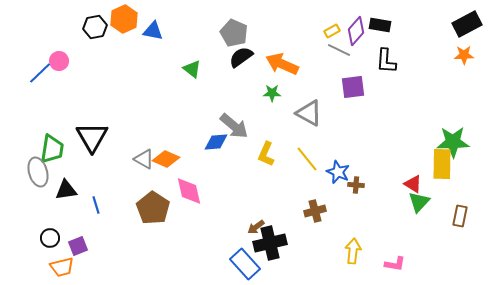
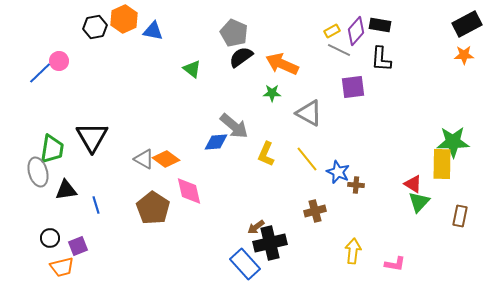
black L-shape at (386, 61): moved 5 px left, 2 px up
orange diamond at (166, 159): rotated 12 degrees clockwise
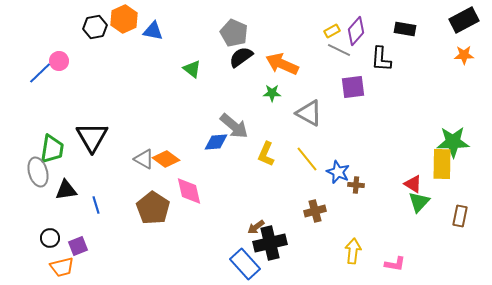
black rectangle at (467, 24): moved 3 px left, 4 px up
black rectangle at (380, 25): moved 25 px right, 4 px down
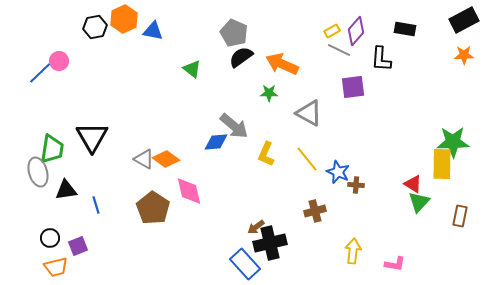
green star at (272, 93): moved 3 px left
orange trapezoid at (62, 267): moved 6 px left
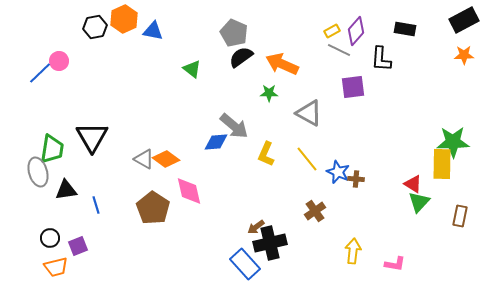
brown cross at (356, 185): moved 6 px up
brown cross at (315, 211): rotated 20 degrees counterclockwise
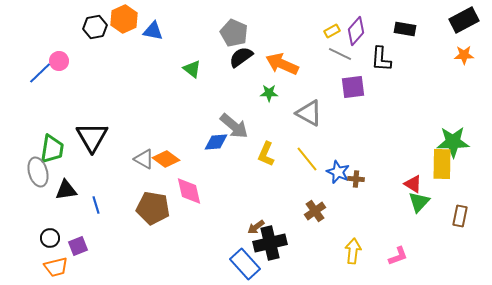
gray line at (339, 50): moved 1 px right, 4 px down
brown pentagon at (153, 208): rotated 24 degrees counterclockwise
pink L-shape at (395, 264): moved 3 px right, 8 px up; rotated 30 degrees counterclockwise
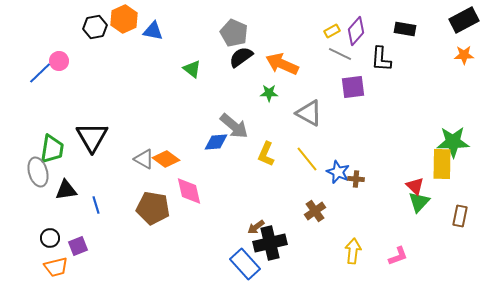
red triangle at (413, 184): moved 2 px right, 2 px down; rotated 12 degrees clockwise
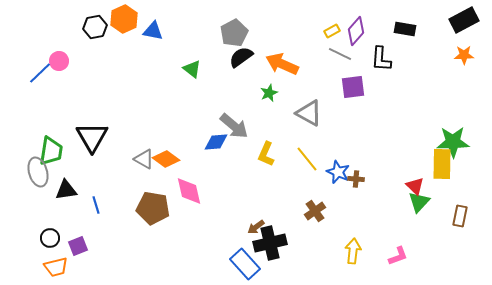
gray pentagon at (234, 33): rotated 20 degrees clockwise
green star at (269, 93): rotated 24 degrees counterclockwise
green trapezoid at (52, 149): moved 1 px left, 2 px down
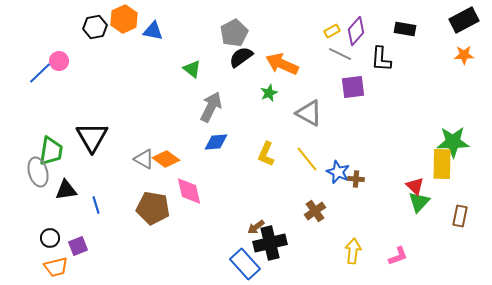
gray arrow at (234, 126): moved 23 px left, 19 px up; rotated 104 degrees counterclockwise
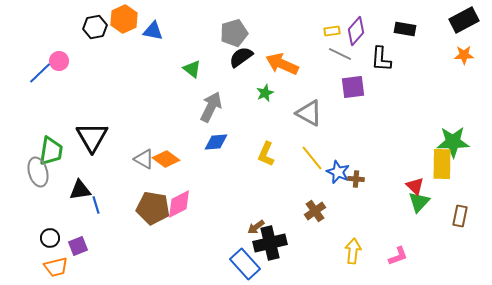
yellow rectangle at (332, 31): rotated 21 degrees clockwise
gray pentagon at (234, 33): rotated 12 degrees clockwise
green star at (269, 93): moved 4 px left
yellow line at (307, 159): moved 5 px right, 1 px up
black triangle at (66, 190): moved 14 px right
pink diamond at (189, 191): moved 10 px left, 13 px down; rotated 76 degrees clockwise
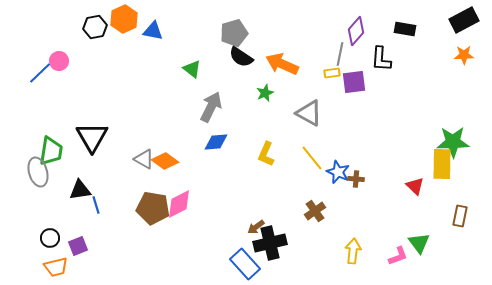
yellow rectangle at (332, 31): moved 42 px down
gray line at (340, 54): rotated 75 degrees clockwise
black semicircle at (241, 57): rotated 110 degrees counterclockwise
purple square at (353, 87): moved 1 px right, 5 px up
orange diamond at (166, 159): moved 1 px left, 2 px down
green triangle at (419, 202): moved 41 px down; rotated 20 degrees counterclockwise
